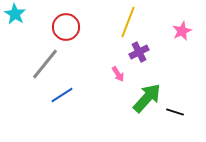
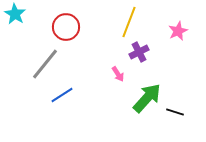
yellow line: moved 1 px right
pink star: moved 4 px left
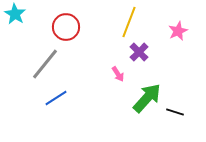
purple cross: rotated 18 degrees counterclockwise
blue line: moved 6 px left, 3 px down
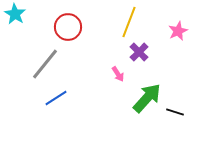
red circle: moved 2 px right
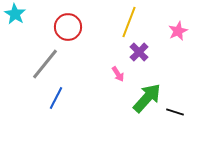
blue line: rotated 30 degrees counterclockwise
